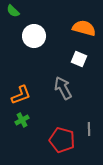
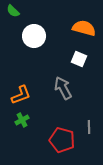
gray line: moved 2 px up
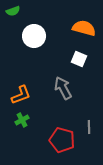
green semicircle: rotated 64 degrees counterclockwise
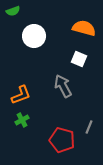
gray arrow: moved 2 px up
gray line: rotated 24 degrees clockwise
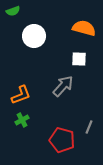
white square: rotated 21 degrees counterclockwise
gray arrow: rotated 70 degrees clockwise
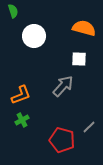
green semicircle: rotated 88 degrees counterclockwise
gray line: rotated 24 degrees clockwise
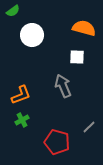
green semicircle: rotated 72 degrees clockwise
white circle: moved 2 px left, 1 px up
white square: moved 2 px left, 2 px up
gray arrow: rotated 65 degrees counterclockwise
red pentagon: moved 5 px left, 2 px down
